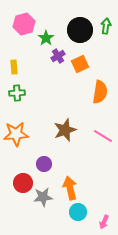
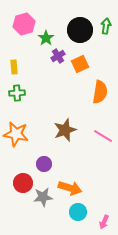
orange star: rotated 15 degrees clockwise
orange arrow: rotated 120 degrees clockwise
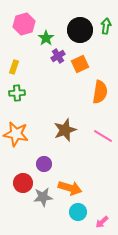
yellow rectangle: rotated 24 degrees clockwise
pink arrow: moved 2 px left; rotated 24 degrees clockwise
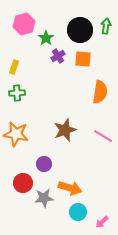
orange square: moved 3 px right, 5 px up; rotated 30 degrees clockwise
gray star: moved 1 px right, 1 px down
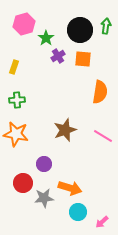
green cross: moved 7 px down
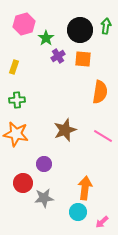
orange arrow: moved 15 px right; rotated 100 degrees counterclockwise
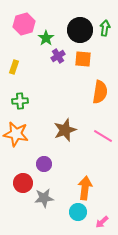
green arrow: moved 1 px left, 2 px down
green cross: moved 3 px right, 1 px down
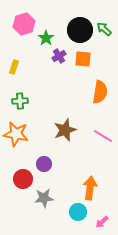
green arrow: moved 1 px left, 1 px down; rotated 56 degrees counterclockwise
purple cross: moved 1 px right
red circle: moved 4 px up
orange arrow: moved 5 px right
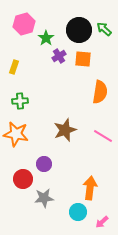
black circle: moved 1 px left
